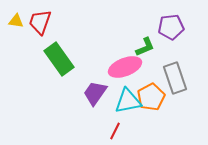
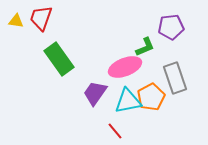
red trapezoid: moved 1 px right, 4 px up
red line: rotated 66 degrees counterclockwise
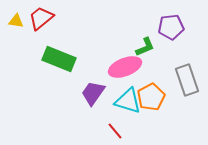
red trapezoid: rotated 32 degrees clockwise
green rectangle: rotated 32 degrees counterclockwise
gray rectangle: moved 12 px right, 2 px down
purple trapezoid: moved 2 px left
cyan triangle: rotated 28 degrees clockwise
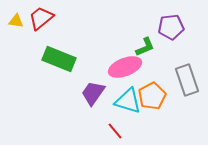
orange pentagon: moved 1 px right, 1 px up
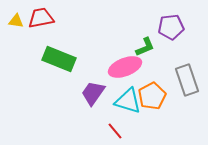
red trapezoid: rotated 28 degrees clockwise
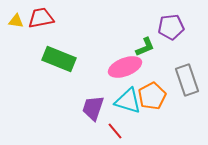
purple trapezoid: moved 15 px down; rotated 16 degrees counterclockwise
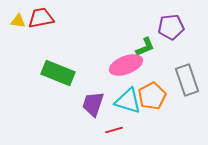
yellow triangle: moved 2 px right
green rectangle: moved 1 px left, 14 px down
pink ellipse: moved 1 px right, 2 px up
purple trapezoid: moved 4 px up
red line: moved 1 px left, 1 px up; rotated 66 degrees counterclockwise
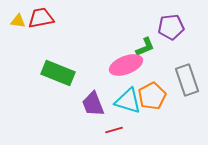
purple trapezoid: rotated 40 degrees counterclockwise
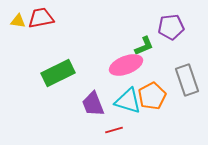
green L-shape: moved 1 px left, 1 px up
green rectangle: rotated 48 degrees counterclockwise
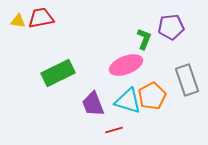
green L-shape: moved 7 px up; rotated 45 degrees counterclockwise
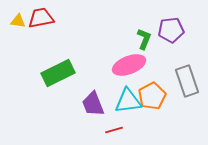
purple pentagon: moved 3 px down
pink ellipse: moved 3 px right
gray rectangle: moved 1 px down
cyan triangle: rotated 24 degrees counterclockwise
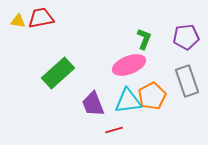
purple pentagon: moved 15 px right, 7 px down
green rectangle: rotated 16 degrees counterclockwise
